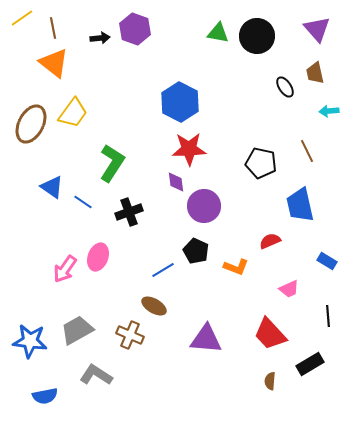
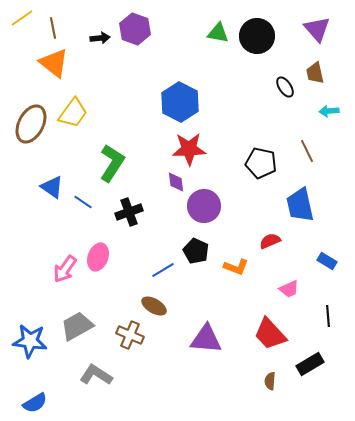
gray trapezoid at (77, 330): moved 4 px up
blue semicircle at (45, 396): moved 10 px left, 7 px down; rotated 20 degrees counterclockwise
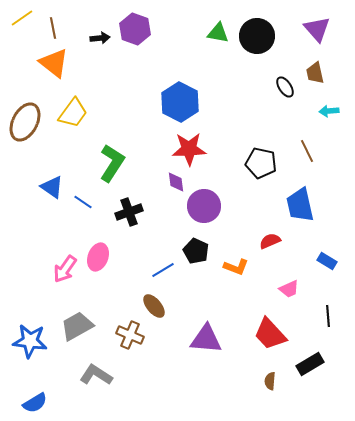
brown ellipse at (31, 124): moved 6 px left, 2 px up
brown ellipse at (154, 306): rotated 20 degrees clockwise
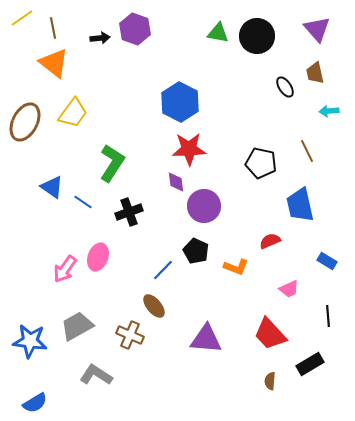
blue line at (163, 270): rotated 15 degrees counterclockwise
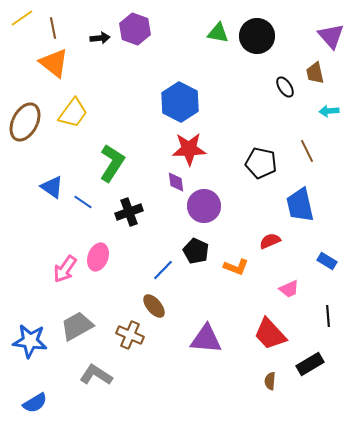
purple triangle at (317, 29): moved 14 px right, 7 px down
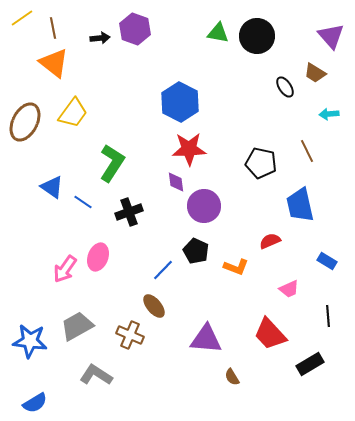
brown trapezoid at (315, 73): rotated 45 degrees counterclockwise
cyan arrow at (329, 111): moved 3 px down
brown semicircle at (270, 381): moved 38 px left, 4 px up; rotated 36 degrees counterclockwise
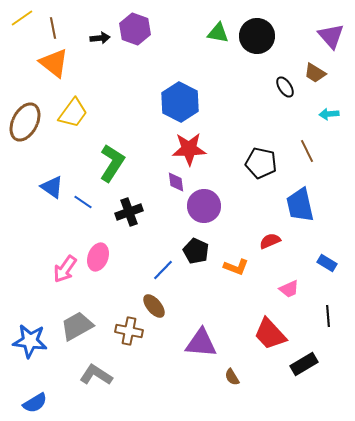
blue rectangle at (327, 261): moved 2 px down
brown cross at (130, 335): moved 1 px left, 4 px up; rotated 12 degrees counterclockwise
purple triangle at (206, 339): moved 5 px left, 4 px down
black rectangle at (310, 364): moved 6 px left
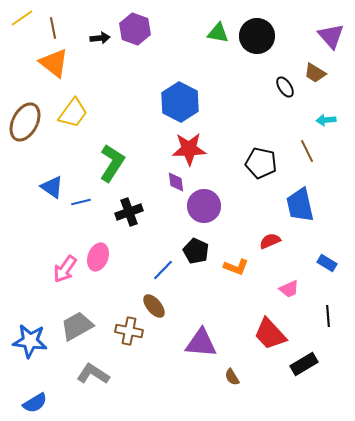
cyan arrow at (329, 114): moved 3 px left, 6 px down
blue line at (83, 202): moved 2 px left; rotated 48 degrees counterclockwise
gray L-shape at (96, 375): moved 3 px left, 1 px up
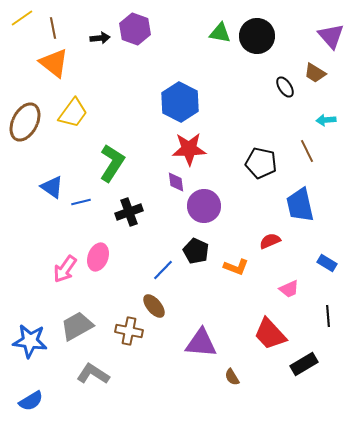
green triangle at (218, 33): moved 2 px right
blue semicircle at (35, 403): moved 4 px left, 2 px up
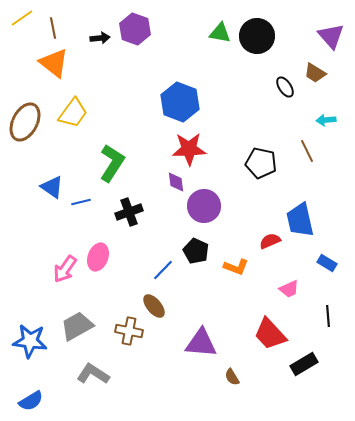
blue hexagon at (180, 102): rotated 6 degrees counterclockwise
blue trapezoid at (300, 205): moved 15 px down
